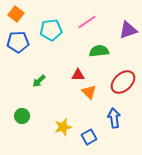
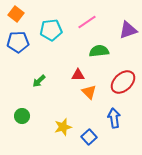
blue square: rotated 14 degrees counterclockwise
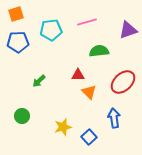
orange square: rotated 35 degrees clockwise
pink line: rotated 18 degrees clockwise
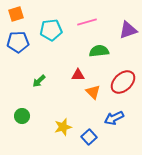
orange triangle: moved 4 px right
blue arrow: rotated 108 degrees counterclockwise
